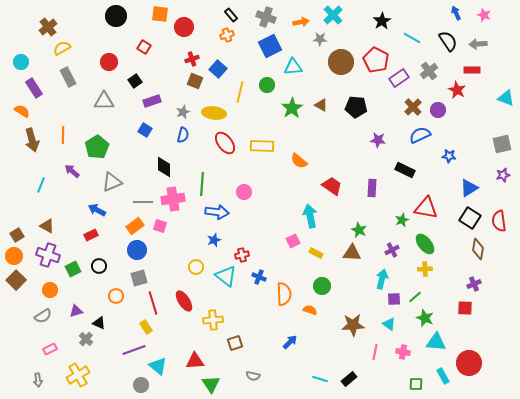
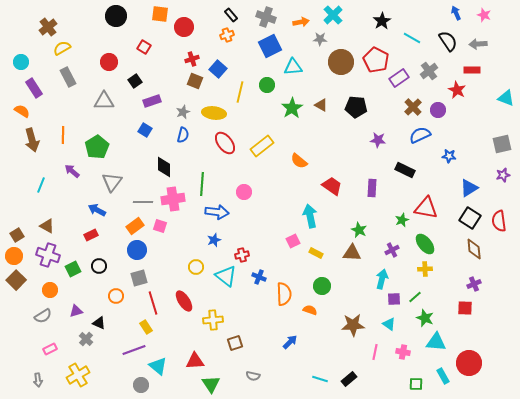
yellow rectangle at (262, 146): rotated 40 degrees counterclockwise
gray triangle at (112, 182): rotated 30 degrees counterclockwise
brown diamond at (478, 249): moved 4 px left; rotated 15 degrees counterclockwise
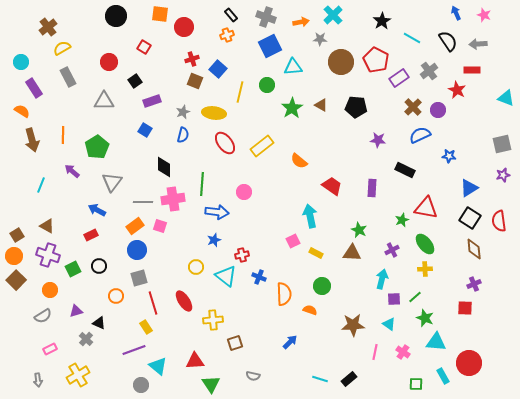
pink cross at (403, 352): rotated 24 degrees clockwise
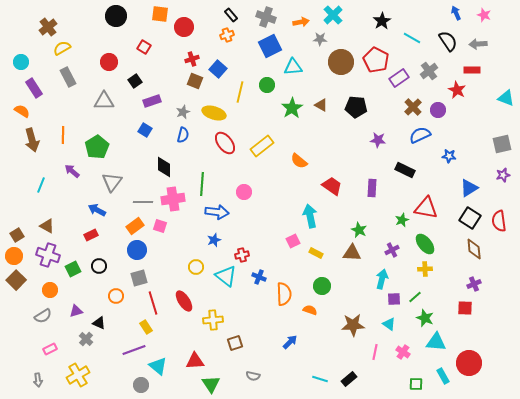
yellow ellipse at (214, 113): rotated 10 degrees clockwise
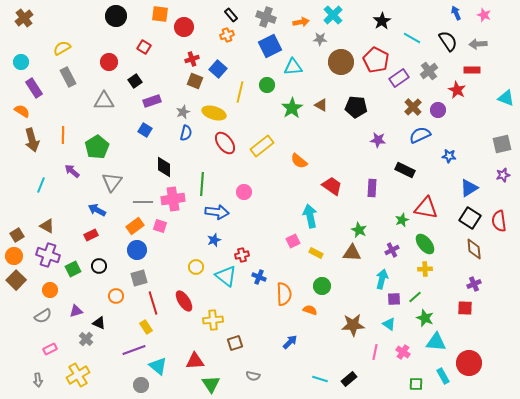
brown cross at (48, 27): moved 24 px left, 9 px up
blue semicircle at (183, 135): moved 3 px right, 2 px up
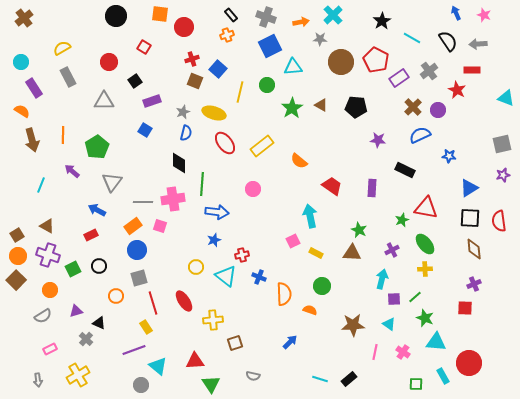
black diamond at (164, 167): moved 15 px right, 4 px up
pink circle at (244, 192): moved 9 px right, 3 px up
black square at (470, 218): rotated 30 degrees counterclockwise
orange rectangle at (135, 226): moved 2 px left
orange circle at (14, 256): moved 4 px right
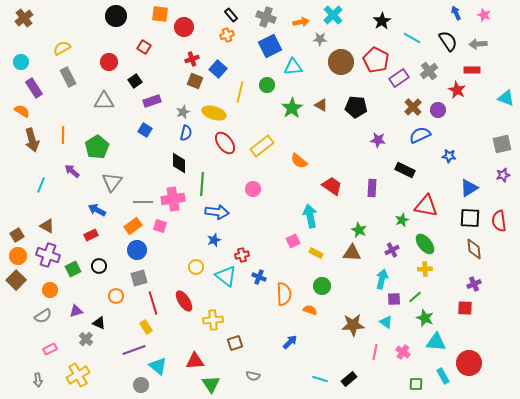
red triangle at (426, 208): moved 2 px up
cyan triangle at (389, 324): moved 3 px left, 2 px up
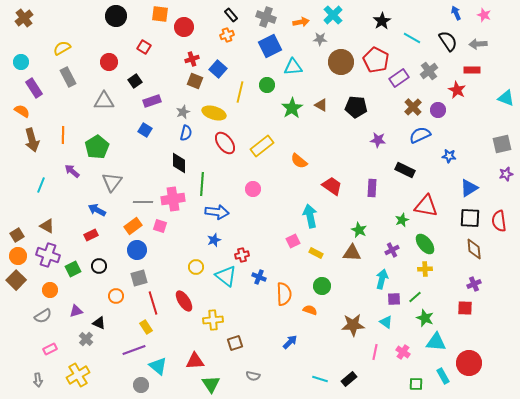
purple star at (503, 175): moved 3 px right, 1 px up
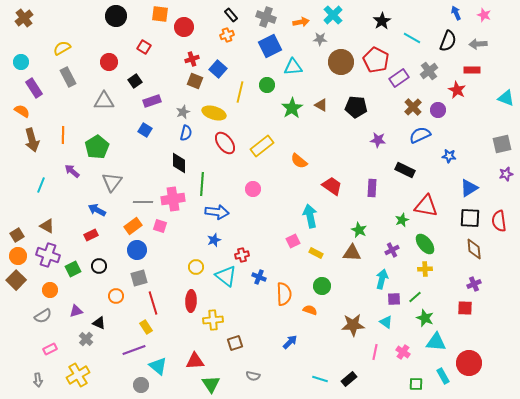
black semicircle at (448, 41): rotated 55 degrees clockwise
red ellipse at (184, 301): moved 7 px right; rotated 35 degrees clockwise
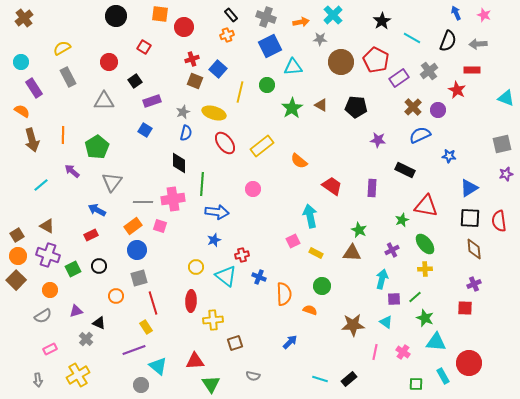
cyan line at (41, 185): rotated 28 degrees clockwise
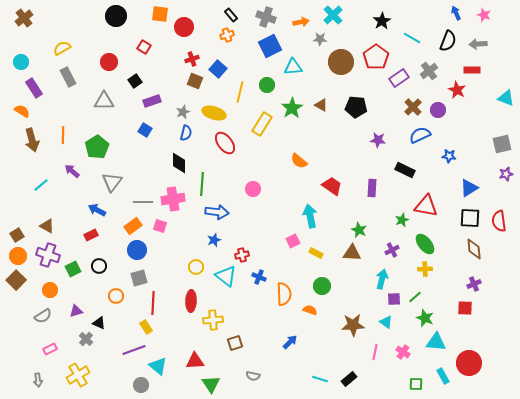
red pentagon at (376, 60): moved 3 px up; rotated 10 degrees clockwise
yellow rectangle at (262, 146): moved 22 px up; rotated 20 degrees counterclockwise
red line at (153, 303): rotated 20 degrees clockwise
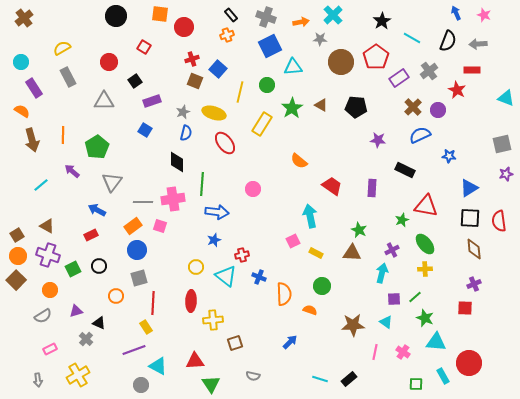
black diamond at (179, 163): moved 2 px left, 1 px up
cyan arrow at (382, 279): moved 6 px up
cyan triangle at (158, 366): rotated 12 degrees counterclockwise
